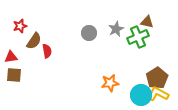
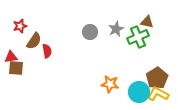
gray circle: moved 1 px right, 1 px up
brown square: moved 2 px right, 7 px up
orange star: moved 1 px down; rotated 18 degrees clockwise
cyan circle: moved 2 px left, 3 px up
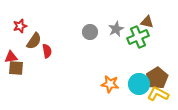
cyan circle: moved 8 px up
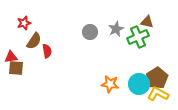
red star: moved 4 px right, 3 px up
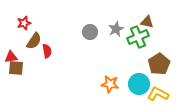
brown pentagon: moved 2 px right, 14 px up
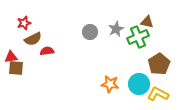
brown semicircle: moved 1 px left, 2 px up; rotated 30 degrees clockwise
red semicircle: rotated 88 degrees counterclockwise
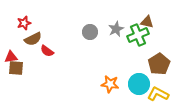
green cross: moved 2 px up
red semicircle: rotated 136 degrees counterclockwise
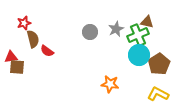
brown semicircle: rotated 78 degrees counterclockwise
brown square: moved 1 px right, 1 px up
cyan circle: moved 29 px up
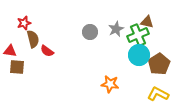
red triangle: moved 1 px left, 6 px up; rotated 16 degrees clockwise
